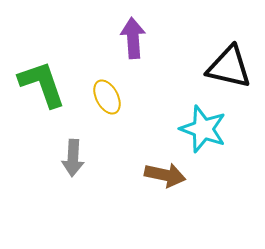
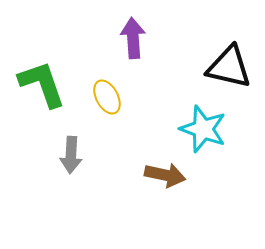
gray arrow: moved 2 px left, 3 px up
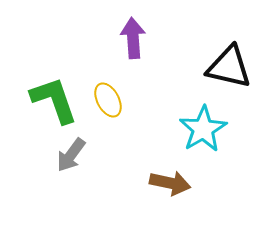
green L-shape: moved 12 px right, 16 px down
yellow ellipse: moved 1 px right, 3 px down
cyan star: rotated 21 degrees clockwise
gray arrow: rotated 33 degrees clockwise
brown arrow: moved 5 px right, 8 px down
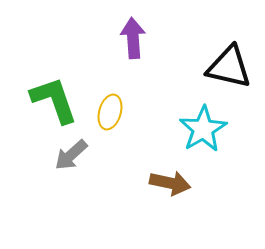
yellow ellipse: moved 2 px right, 12 px down; rotated 44 degrees clockwise
gray arrow: rotated 12 degrees clockwise
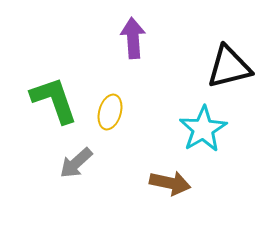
black triangle: rotated 27 degrees counterclockwise
gray arrow: moved 5 px right, 8 px down
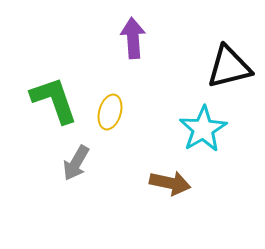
gray arrow: rotated 18 degrees counterclockwise
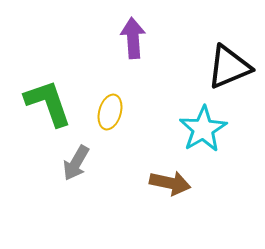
black triangle: rotated 9 degrees counterclockwise
green L-shape: moved 6 px left, 3 px down
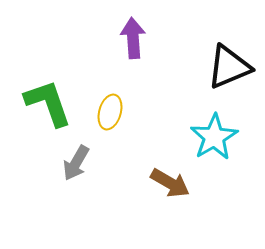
cyan star: moved 11 px right, 8 px down
brown arrow: rotated 18 degrees clockwise
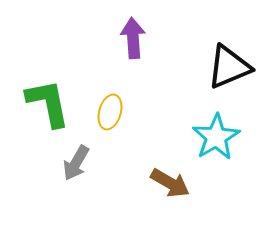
green L-shape: rotated 8 degrees clockwise
cyan star: moved 2 px right
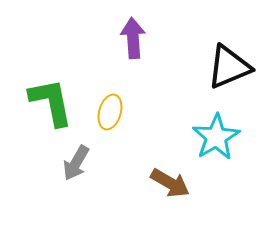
green L-shape: moved 3 px right, 1 px up
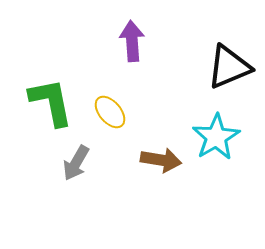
purple arrow: moved 1 px left, 3 px down
yellow ellipse: rotated 56 degrees counterclockwise
brown arrow: moved 9 px left, 23 px up; rotated 21 degrees counterclockwise
